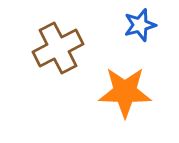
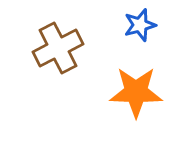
orange star: moved 11 px right
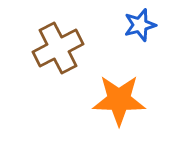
orange star: moved 17 px left, 8 px down
